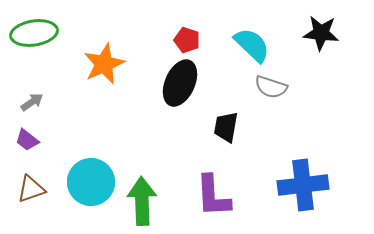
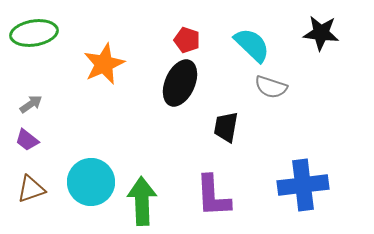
gray arrow: moved 1 px left, 2 px down
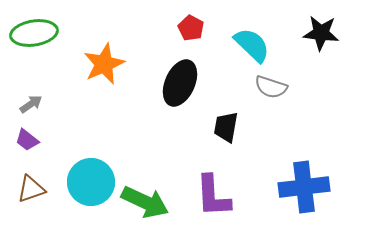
red pentagon: moved 4 px right, 12 px up; rotated 10 degrees clockwise
blue cross: moved 1 px right, 2 px down
green arrow: moved 3 px right, 1 px down; rotated 117 degrees clockwise
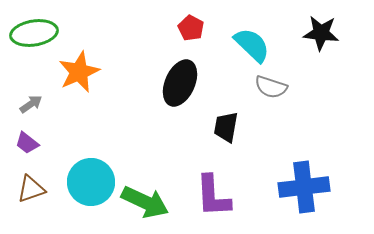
orange star: moved 25 px left, 8 px down
purple trapezoid: moved 3 px down
